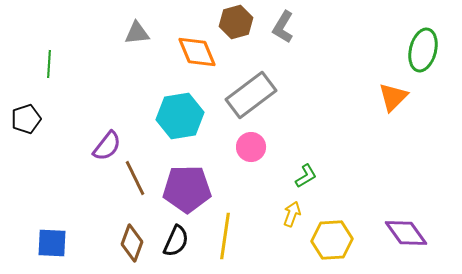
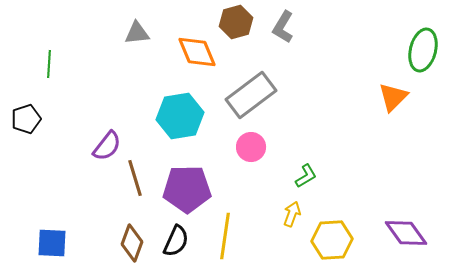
brown line: rotated 9 degrees clockwise
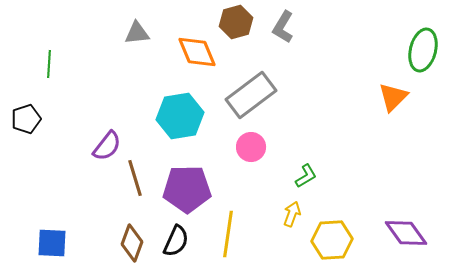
yellow line: moved 3 px right, 2 px up
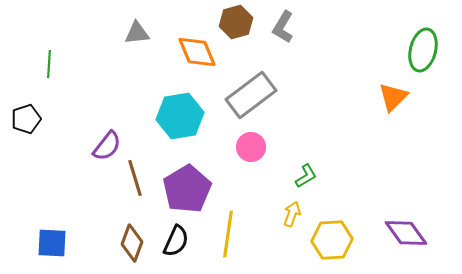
purple pentagon: rotated 30 degrees counterclockwise
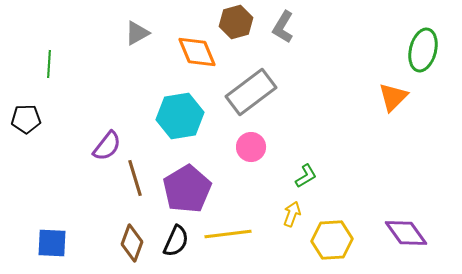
gray triangle: rotated 24 degrees counterclockwise
gray rectangle: moved 3 px up
black pentagon: rotated 16 degrees clockwise
yellow line: rotated 75 degrees clockwise
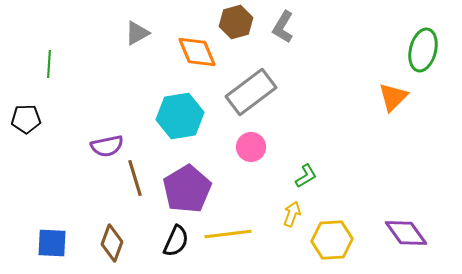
purple semicircle: rotated 40 degrees clockwise
brown diamond: moved 20 px left
